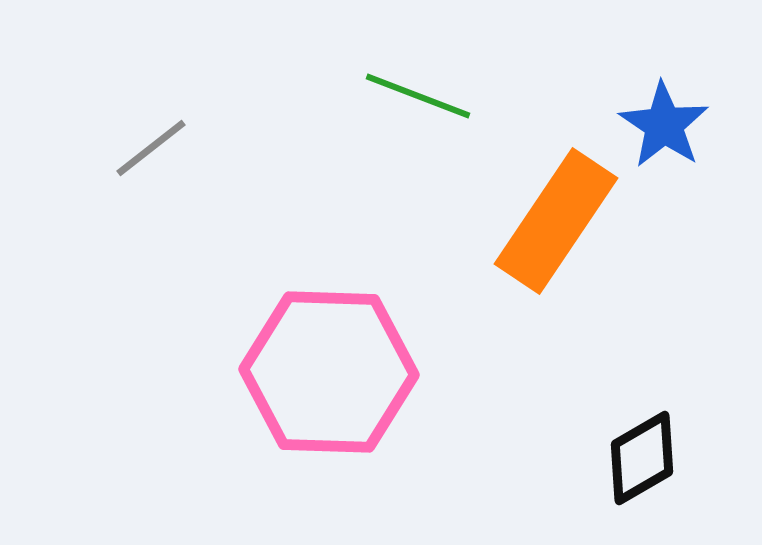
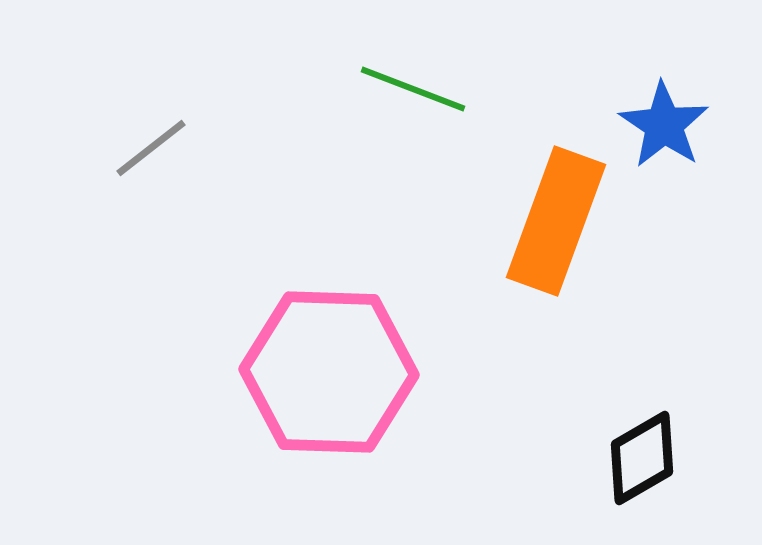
green line: moved 5 px left, 7 px up
orange rectangle: rotated 14 degrees counterclockwise
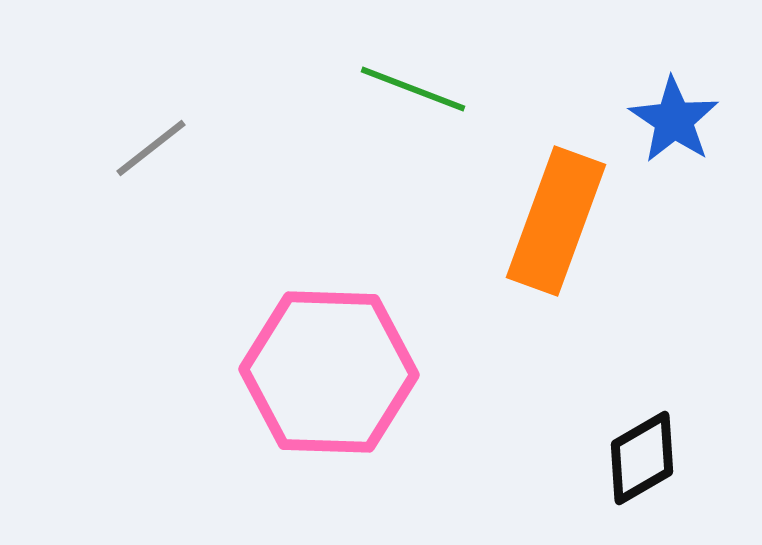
blue star: moved 10 px right, 5 px up
